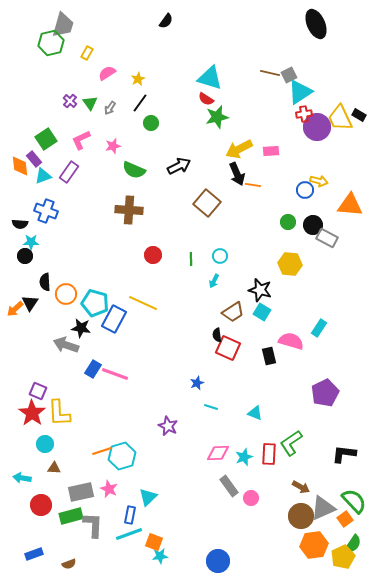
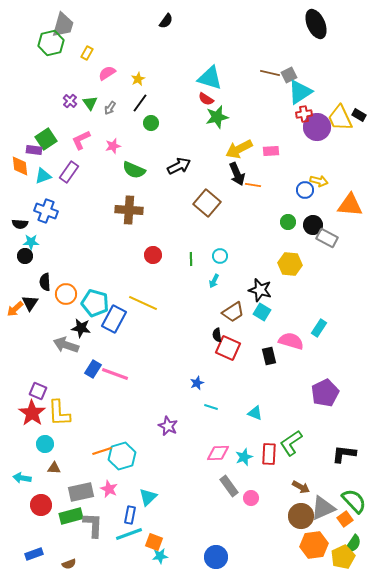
purple rectangle at (34, 159): moved 9 px up; rotated 42 degrees counterclockwise
blue circle at (218, 561): moved 2 px left, 4 px up
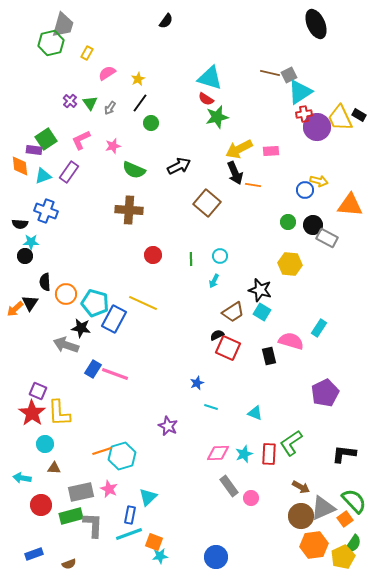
black arrow at (237, 174): moved 2 px left, 1 px up
black semicircle at (217, 335): rotated 72 degrees clockwise
cyan star at (244, 457): moved 3 px up
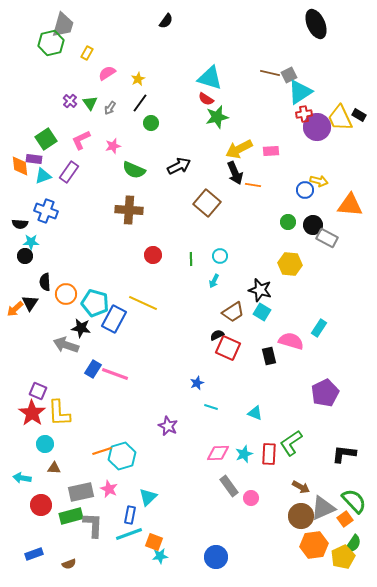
purple rectangle at (34, 150): moved 9 px down
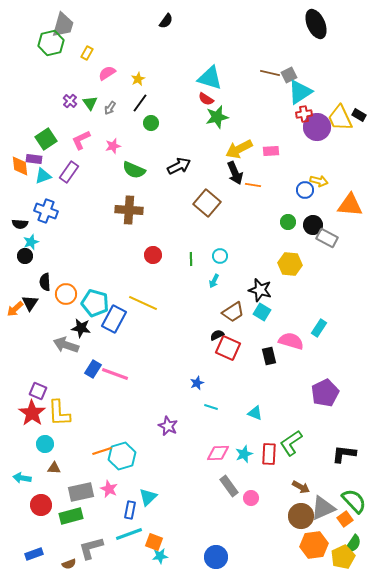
cyan star at (31, 242): rotated 21 degrees counterclockwise
blue rectangle at (130, 515): moved 5 px up
gray L-shape at (93, 525): moved 2 px left, 23 px down; rotated 108 degrees counterclockwise
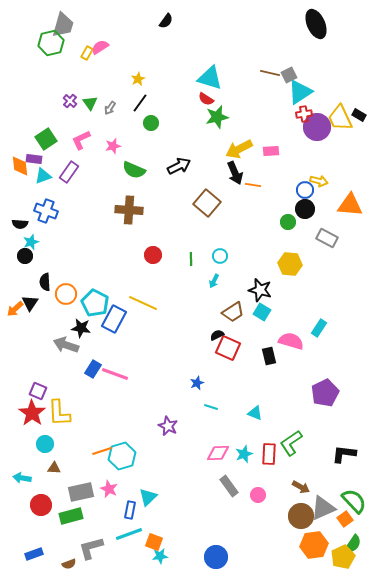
pink semicircle at (107, 73): moved 7 px left, 26 px up
black circle at (313, 225): moved 8 px left, 16 px up
cyan pentagon at (95, 303): rotated 12 degrees clockwise
pink circle at (251, 498): moved 7 px right, 3 px up
